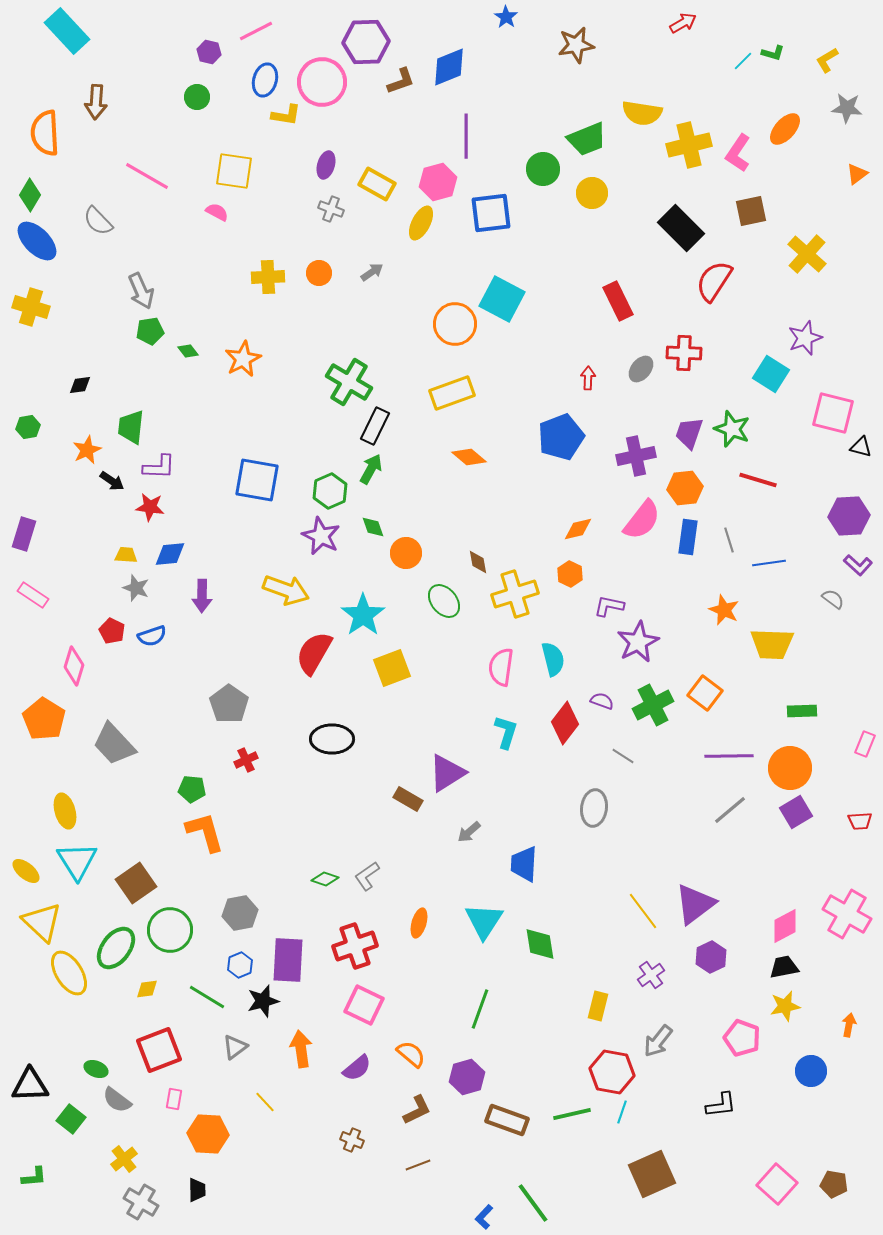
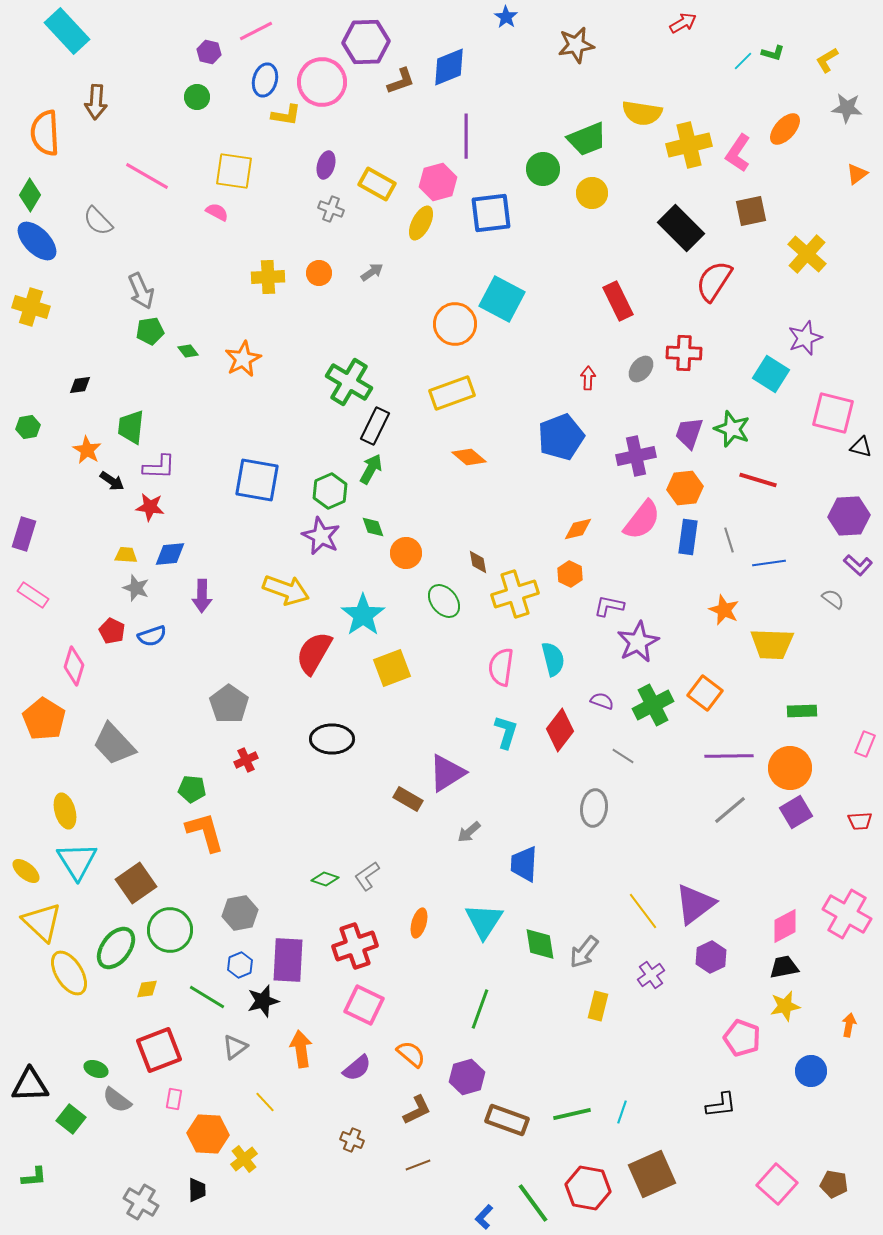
orange star at (87, 450): rotated 16 degrees counterclockwise
red diamond at (565, 723): moved 5 px left, 7 px down
gray arrow at (658, 1041): moved 74 px left, 89 px up
red hexagon at (612, 1072): moved 24 px left, 116 px down
yellow cross at (124, 1159): moved 120 px right
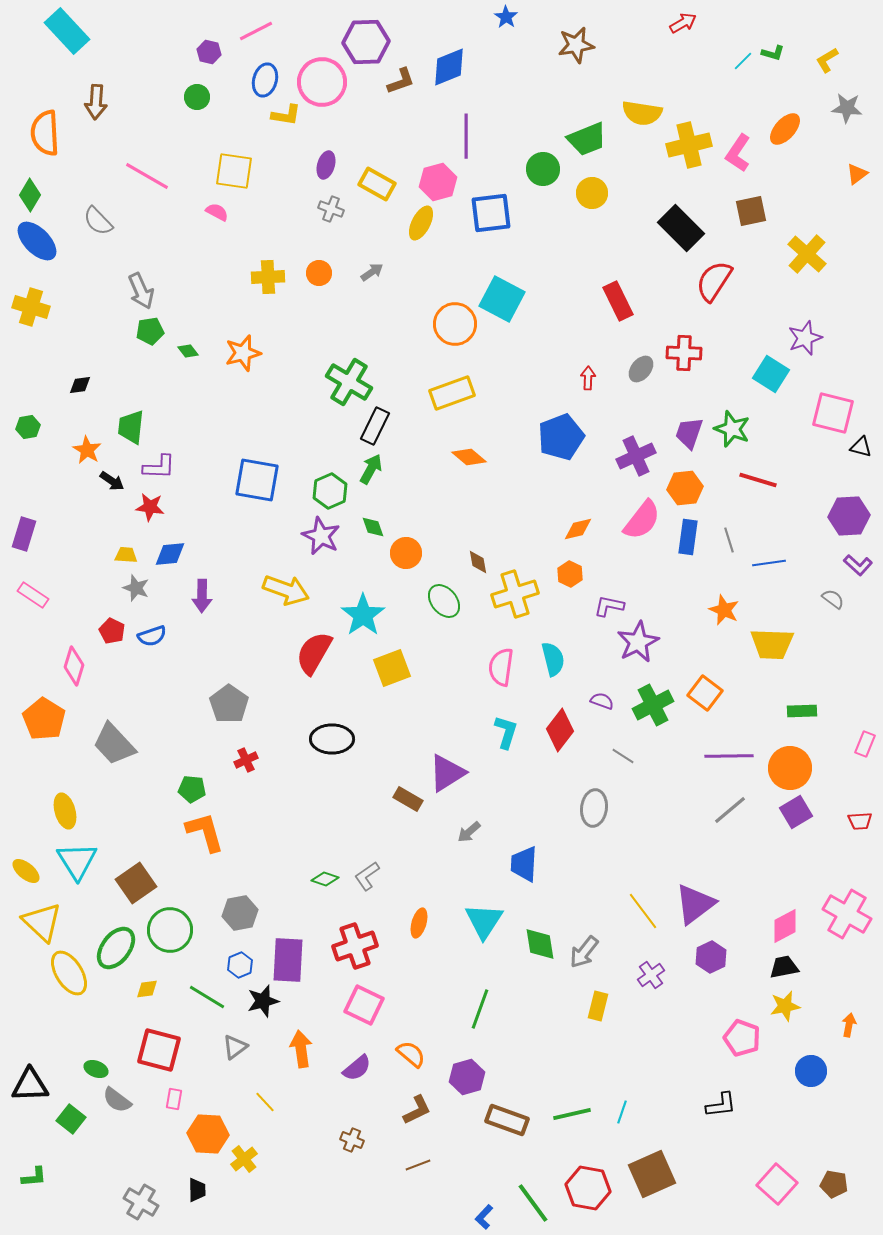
orange star at (243, 359): moved 6 px up; rotated 12 degrees clockwise
purple cross at (636, 456): rotated 12 degrees counterclockwise
red square at (159, 1050): rotated 36 degrees clockwise
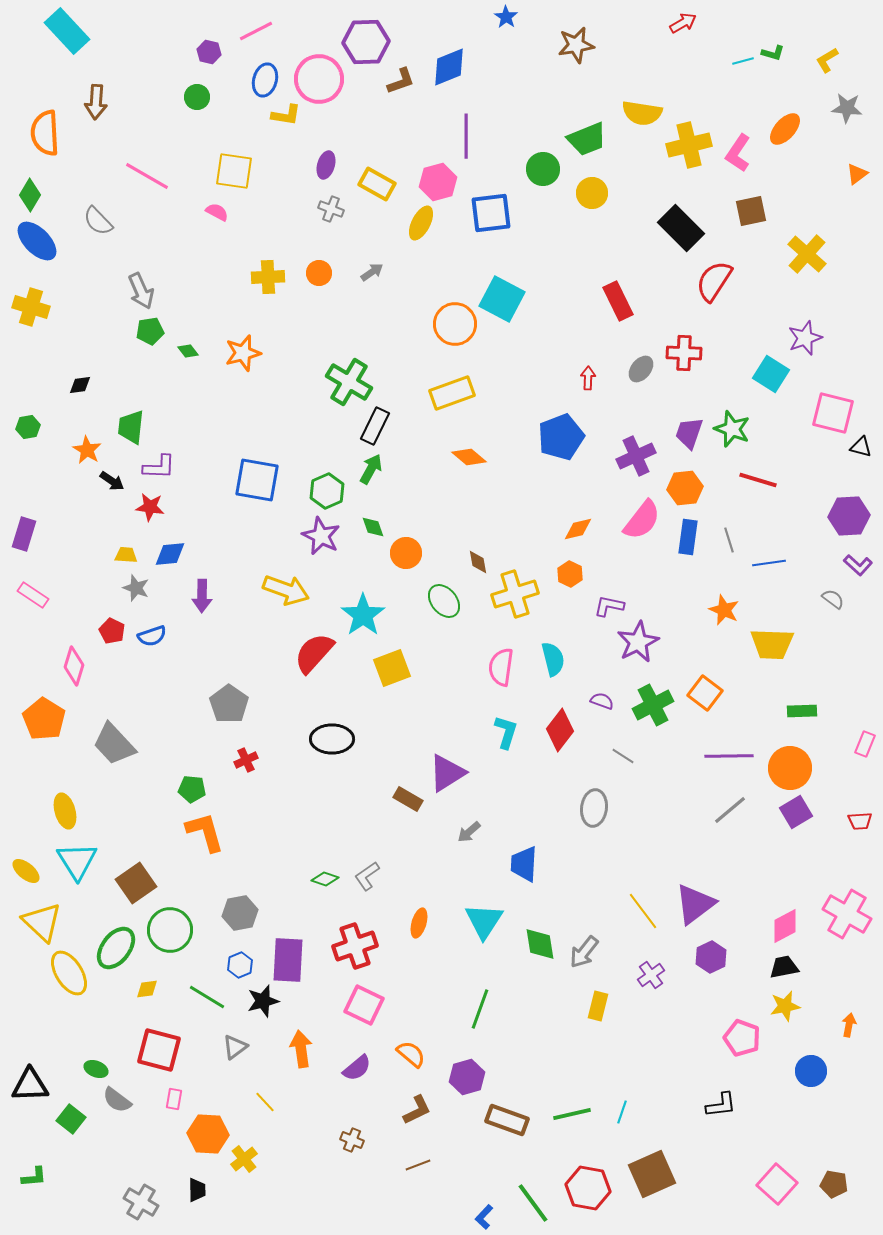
cyan line at (743, 61): rotated 30 degrees clockwise
pink circle at (322, 82): moved 3 px left, 3 px up
green hexagon at (330, 491): moved 3 px left
red semicircle at (314, 653): rotated 12 degrees clockwise
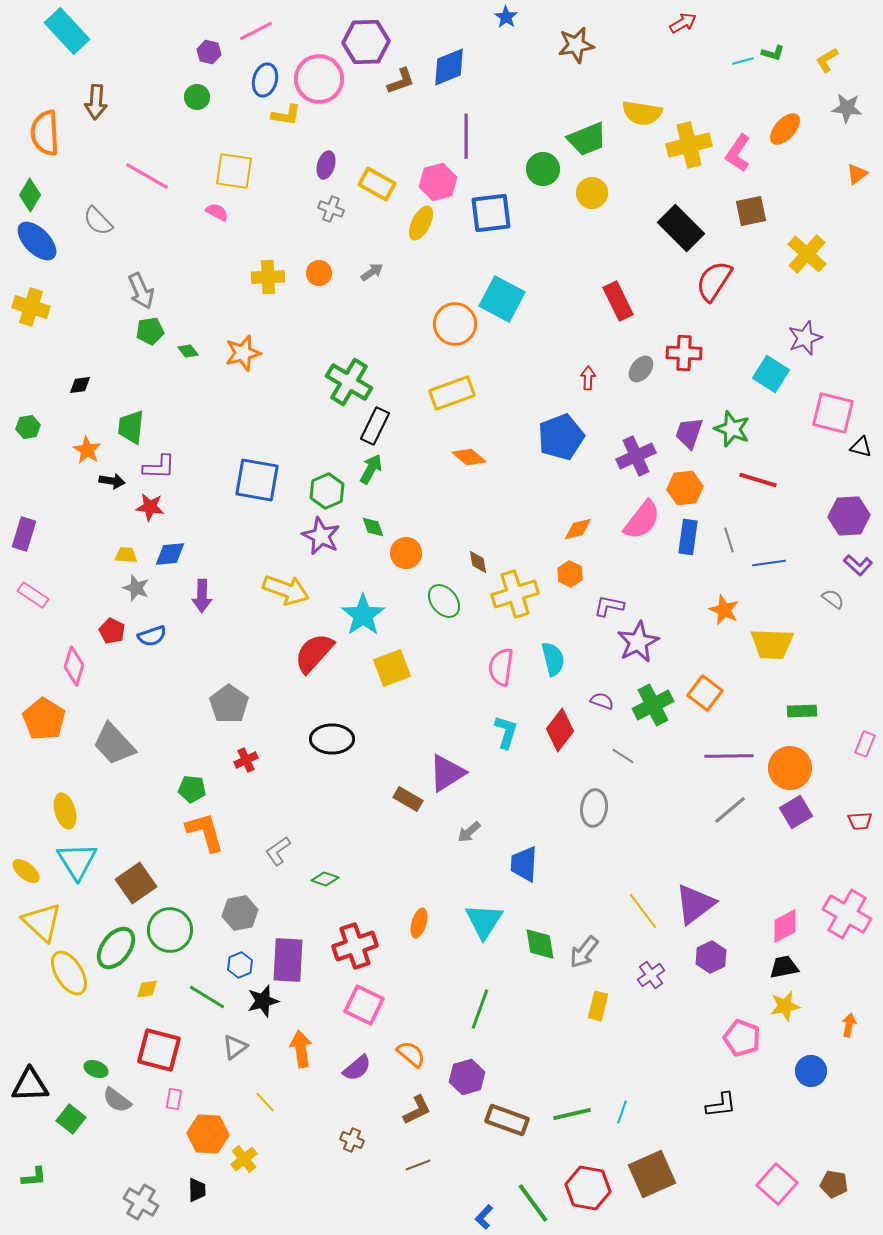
black arrow at (112, 481): rotated 25 degrees counterclockwise
gray L-shape at (367, 876): moved 89 px left, 25 px up
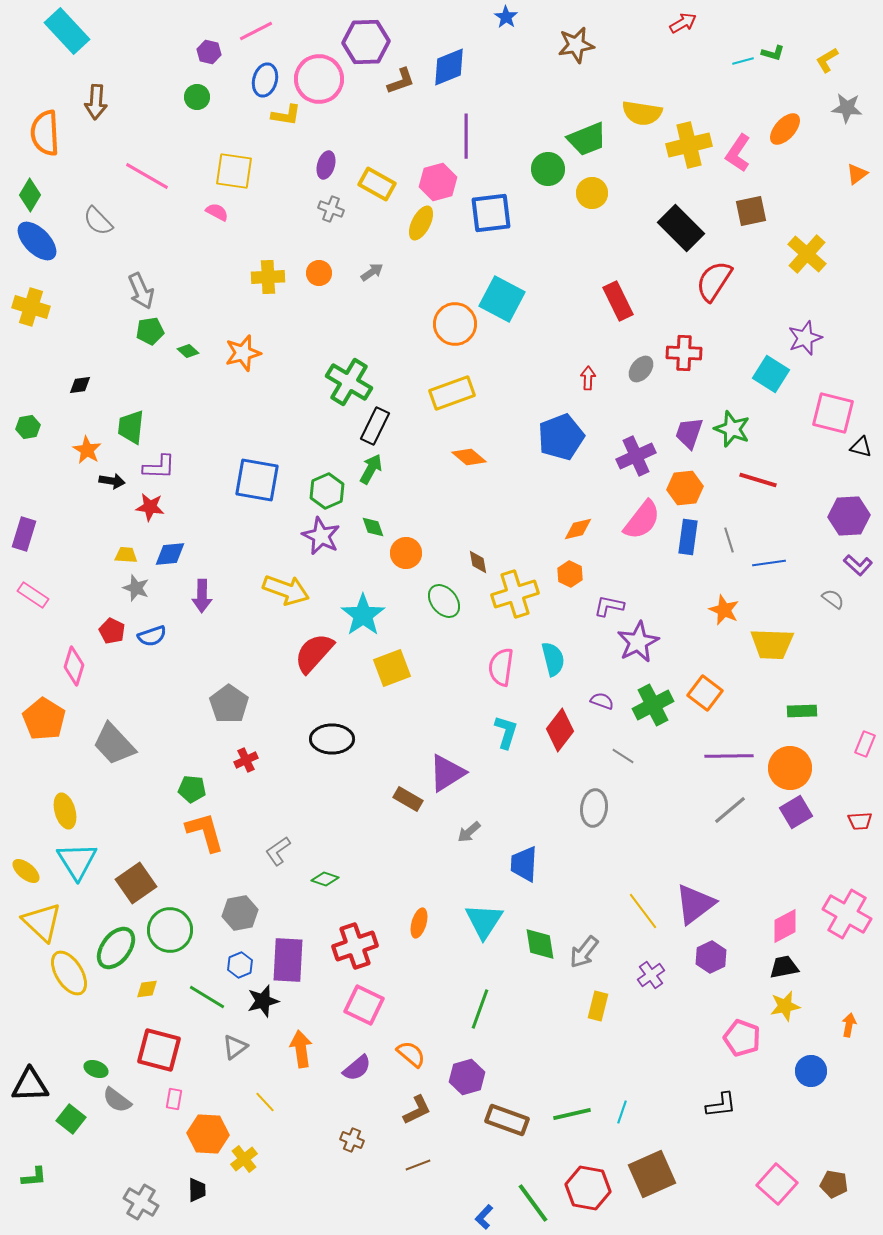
green circle at (543, 169): moved 5 px right
green diamond at (188, 351): rotated 10 degrees counterclockwise
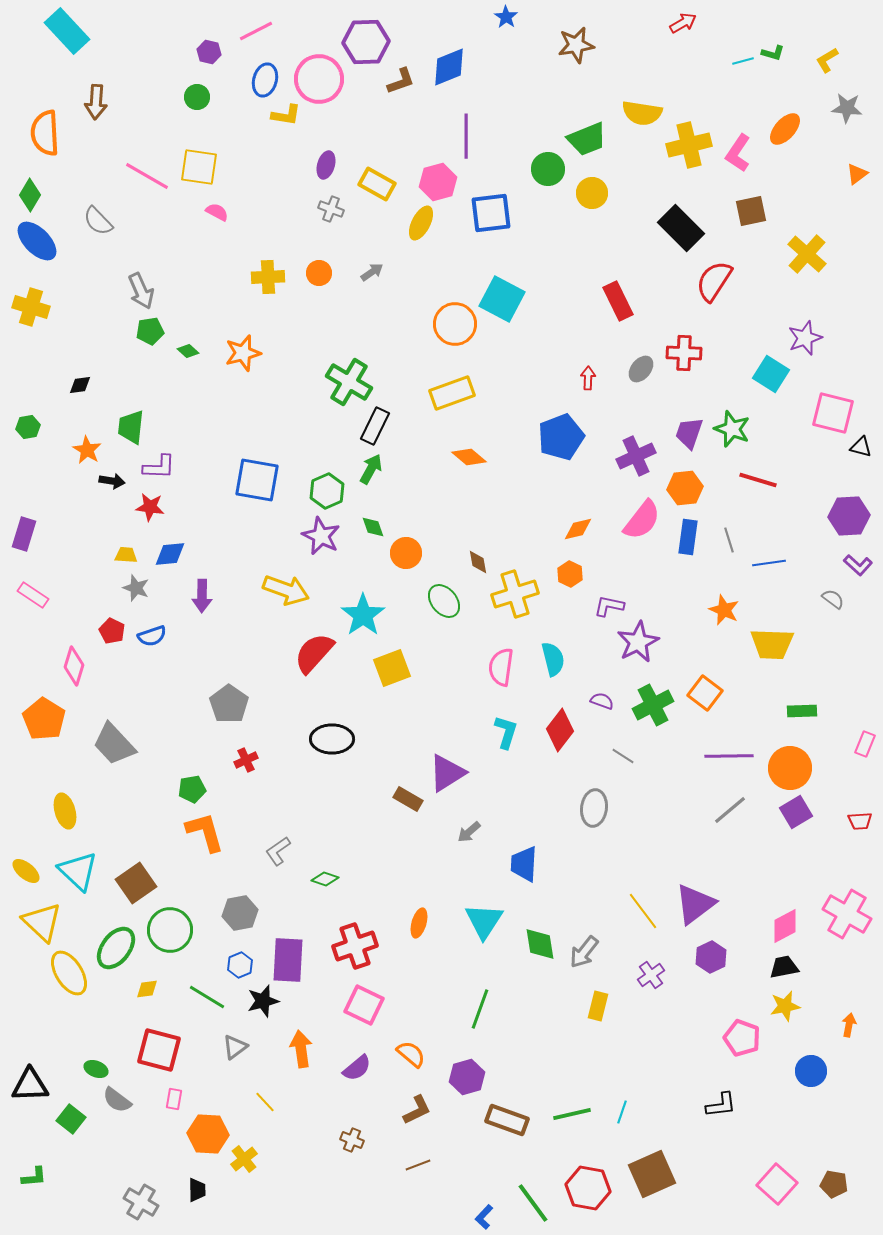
yellow square at (234, 171): moved 35 px left, 4 px up
green pentagon at (192, 789): rotated 16 degrees counterclockwise
cyan triangle at (77, 861): moved 1 px right, 10 px down; rotated 15 degrees counterclockwise
